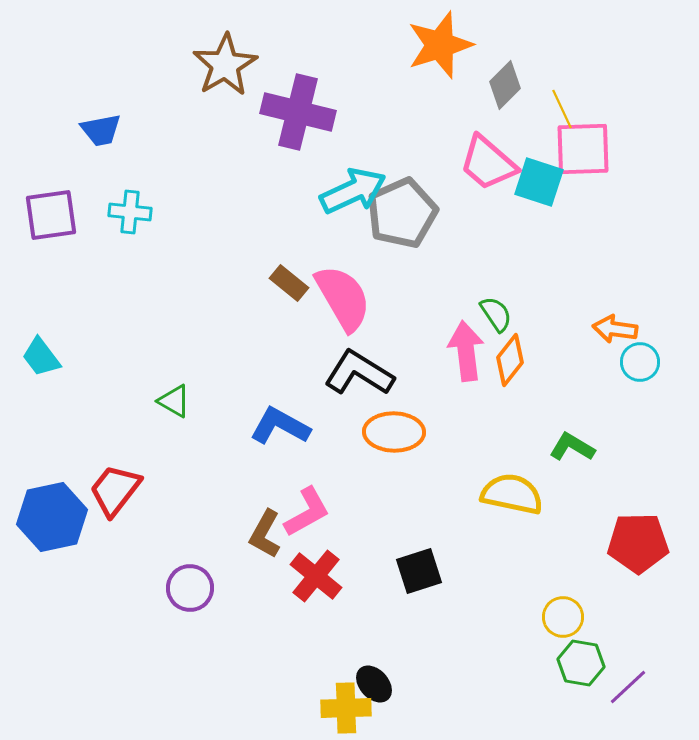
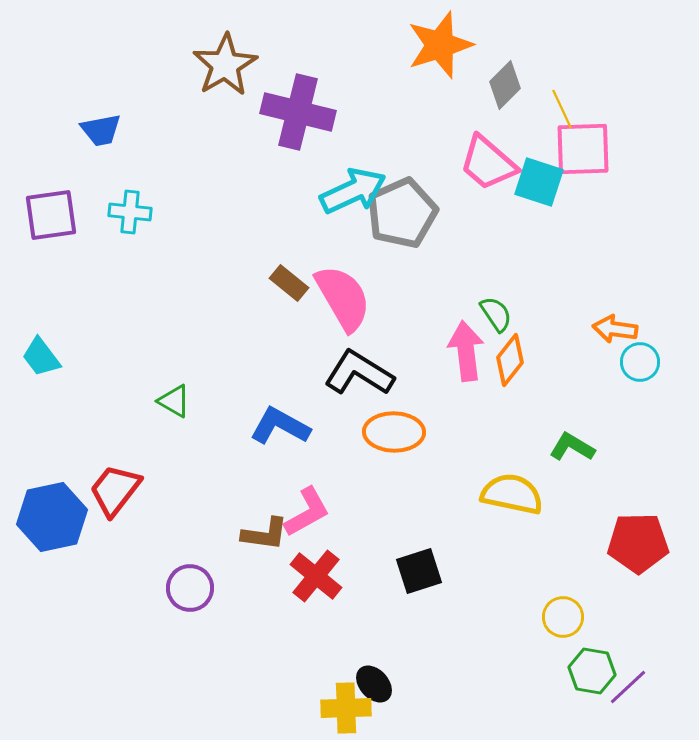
brown L-shape: rotated 111 degrees counterclockwise
green hexagon: moved 11 px right, 8 px down
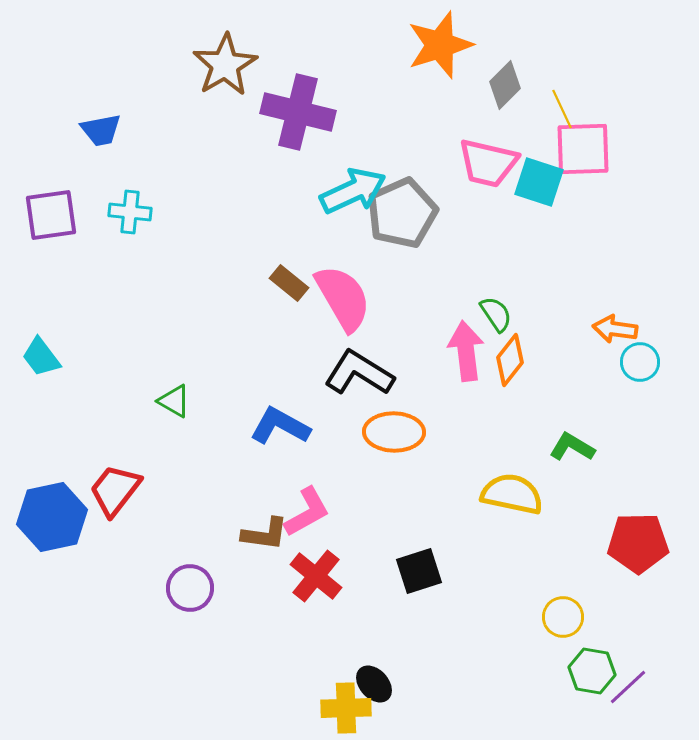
pink trapezoid: rotated 28 degrees counterclockwise
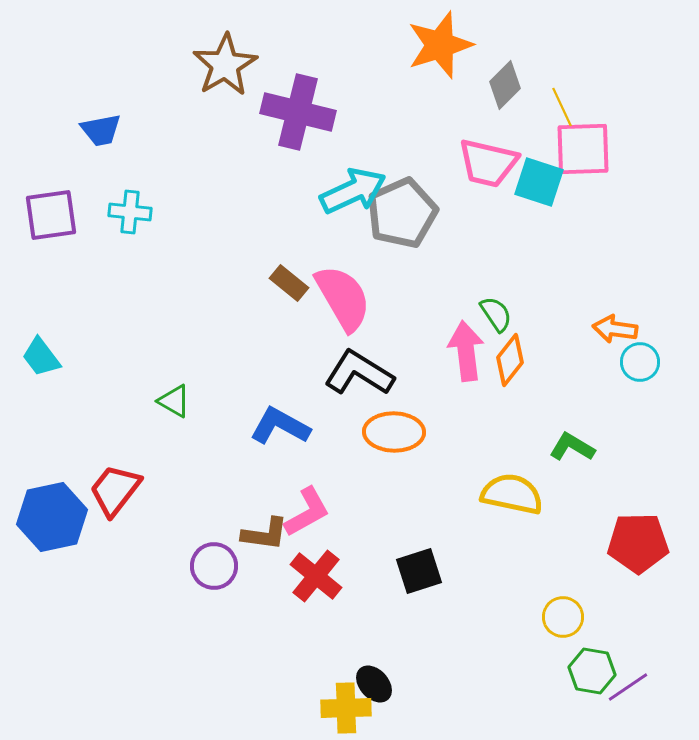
yellow line: moved 2 px up
purple circle: moved 24 px right, 22 px up
purple line: rotated 9 degrees clockwise
